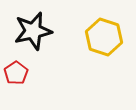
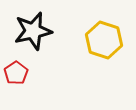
yellow hexagon: moved 3 px down
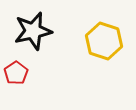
yellow hexagon: moved 1 px down
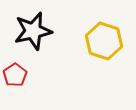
red pentagon: moved 1 px left, 2 px down
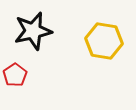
yellow hexagon: rotated 9 degrees counterclockwise
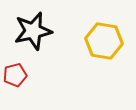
red pentagon: rotated 20 degrees clockwise
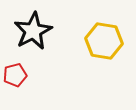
black star: rotated 15 degrees counterclockwise
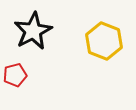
yellow hexagon: rotated 12 degrees clockwise
